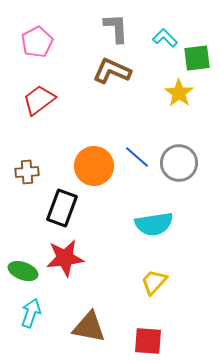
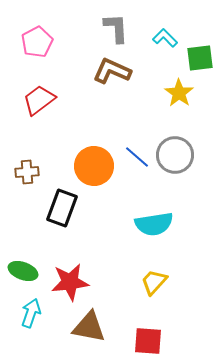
green square: moved 3 px right
gray circle: moved 4 px left, 8 px up
red star: moved 5 px right, 24 px down
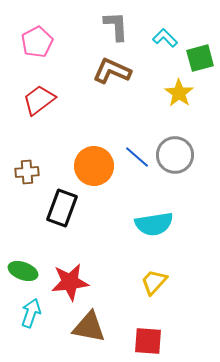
gray L-shape: moved 2 px up
green square: rotated 8 degrees counterclockwise
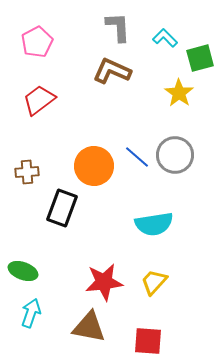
gray L-shape: moved 2 px right, 1 px down
red star: moved 34 px right
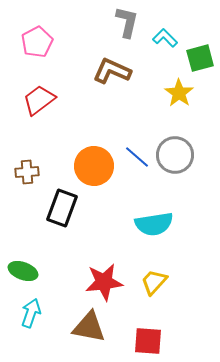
gray L-shape: moved 9 px right, 5 px up; rotated 16 degrees clockwise
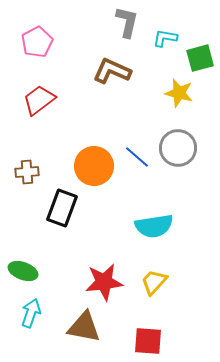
cyan L-shape: rotated 35 degrees counterclockwise
yellow star: rotated 20 degrees counterclockwise
gray circle: moved 3 px right, 7 px up
cyan semicircle: moved 2 px down
brown triangle: moved 5 px left
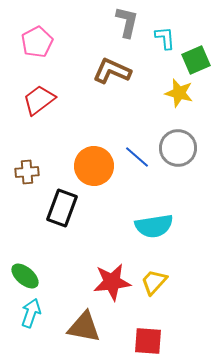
cyan L-shape: rotated 75 degrees clockwise
green square: moved 4 px left, 2 px down; rotated 8 degrees counterclockwise
green ellipse: moved 2 px right, 5 px down; rotated 20 degrees clockwise
red star: moved 8 px right
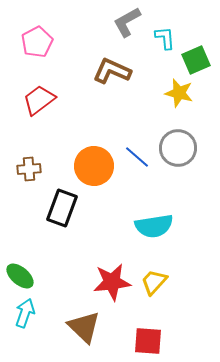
gray L-shape: rotated 132 degrees counterclockwise
brown cross: moved 2 px right, 3 px up
green ellipse: moved 5 px left
cyan arrow: moved 6 px left
brown triangle: rotated 33 degrees clockwise
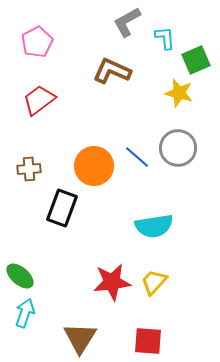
brown triangle: moved 4 px left, 11 px down; rotated 18 degrees clockwise
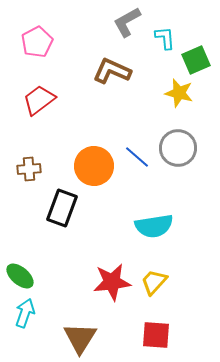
red square: moved 8 px right, 6 px up
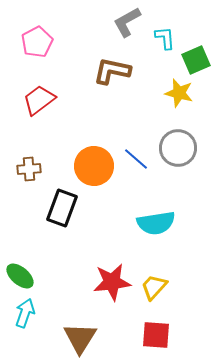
brown L-shape: rotated 12 degrees counterclockwise
blue line: moved 1 px left, 2 px down
cyan semicircle: moved 2 px right, 3 px up
yellow trapezoid: moved 5 px down
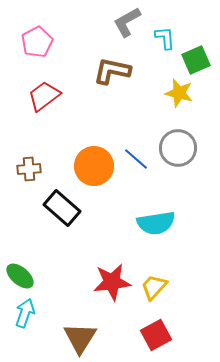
red trapezoid: moved 5 px right, 4 px up
black rectangle: rotated 69 degrees counterclockwise
red square: rotated 32 degrees counterclockwise
